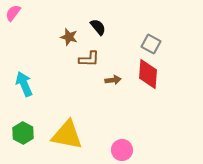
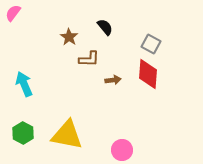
black semicircle: moved 7 px right
brown star: rotated 18 degrees clockwise
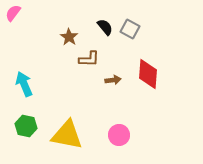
gray square: moved 21 px left, 15 px up
green hexagon: moved 3 px right, 7 px up; rotated 15 degrees counterclockwise
pink circle: moved 3 px left, 15 px up
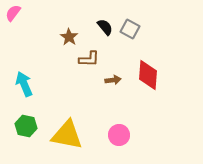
red diamond: moved 1 px down
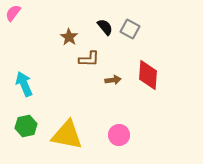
green hexagon: rotated 25 degrees counterclockwise
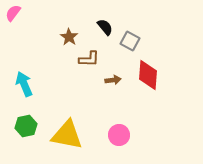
gray square: moved 12 px down
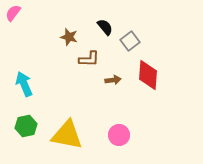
brown star: rotated 18 degrees counterclockwise
gray square: rotated 24 degrees clockwise
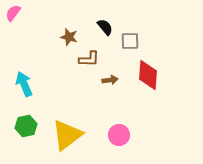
gray square: rotated 36 degrees clockwise
brown arrow: moved 3 px left
yellow triangle: rotated 48 degrees counterclockwise
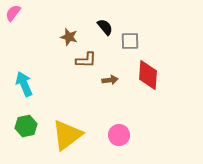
brown L-shape: moved 3 px left, 1 px down
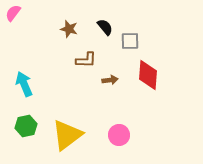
brown star: moved 8 px up
